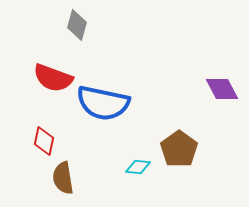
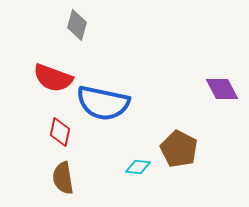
red diamond: moved 16 px right, 9 px up
brown pentagon: rotated 9 degrees counterclockwise
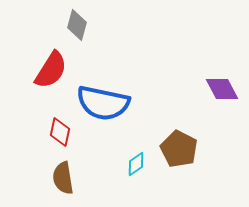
red semicircle: moved 2 px left, 8 px up; rotated 78 degrees counterclockwise
cyan diamond: moved 2 px left, 3 px up; rotated 40 degrees counterclockwise
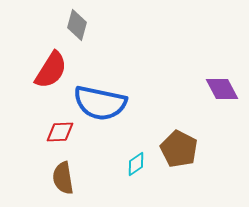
blue semicircle: moved 3 px left
red diamond: rotated 76 degrees clockwise
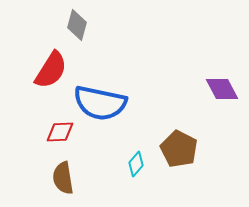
cyan diamond: rotated 15 degrees counterclockwise
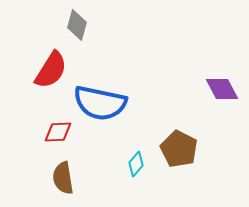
red diamond: moved 2 px left
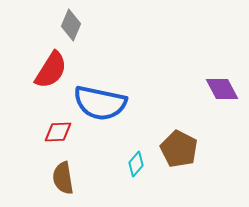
gray diamond: moved 6 px left; rotated 8 degrees clockwise
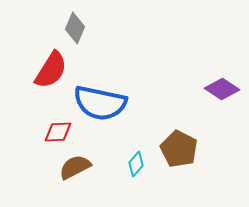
gray diamond: moved 4 px right, 3 px down
purple diamond: rotated 28 degrees counterclockwise
brown semicircle: moved 12 px right, 11 px up; rotated 72 degrees clockwise
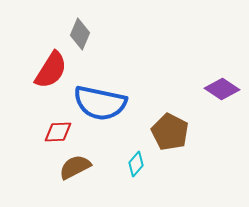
gray diamond: moved 5 px right, 6 px down
brown pentagon: moved 9 px left, 17 px up
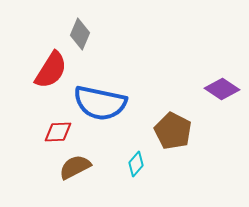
brown pentagon: moved 3 px right, 1 px up
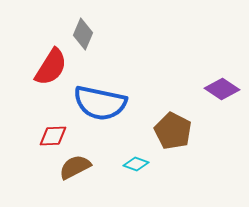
gray diamond: moved 3 px right
red semicircle: moved 3 px up
red diamond: moved 5 px left, 4 px down
cyan diamond: rotated 70 degrees clockwise
